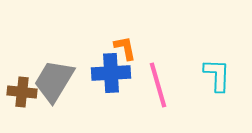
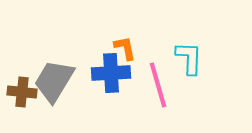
cyan L-shape: moved 28 px left, 17 px up
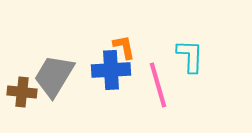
orange L-shape: moved 1 px left, 1 px up
cyan L-shape: moved 1 px right, 2 px up
blue cross: moved 3 px up
gray trapezoid: moved 5 px up
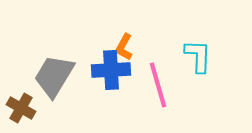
orange L-shape: rotated 140 degrees counterclockwise
cyan L-shape: moved 8 px right
brown cross: moved 1 px left, 16 px down; rotated 24 degrees clockwise
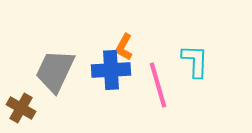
cyan L-shape: moved 3 px left, 5 px down
gray trapezoid: moved 1 px right, 5 px up; rotated 6 degrees counterclockwise
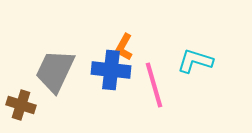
cyan L-shape: rotated 75 degrees counterclockwise
blue cross: rotated 9 degrees clockwise
pink line: moved 4 px left
brown cross: moved 3 px up; rotated 12 degrees counterclockwise
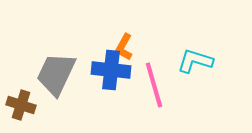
gray trapezoid: moved 1 px right, 3 px down
